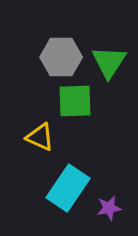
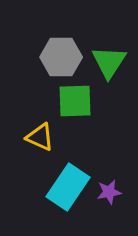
cyan rectangle: moved 1 px up
purple star: moved 16 px up
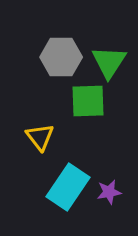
green square: moved 13 px right
yellow triangle: rotated 28 degrees clockwise
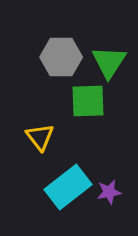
cyan rectangle: rotated 18 degrees clockwise
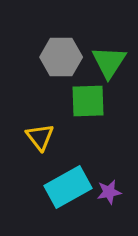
cyan rectangle: rotated 9 degrees clockwise
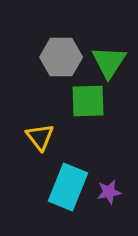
cyan rectangle: rotated 39 degrees counterclockwise
